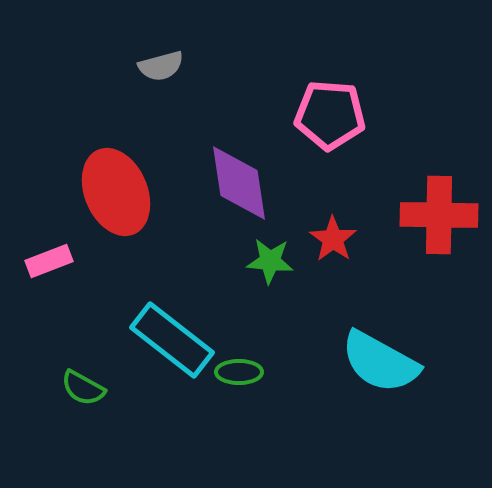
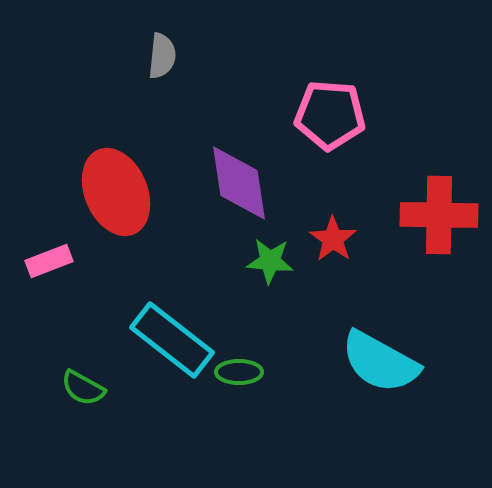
gray semicircle: moved 1 px right, 10 px up; rotated 69 degrees counterclockwise
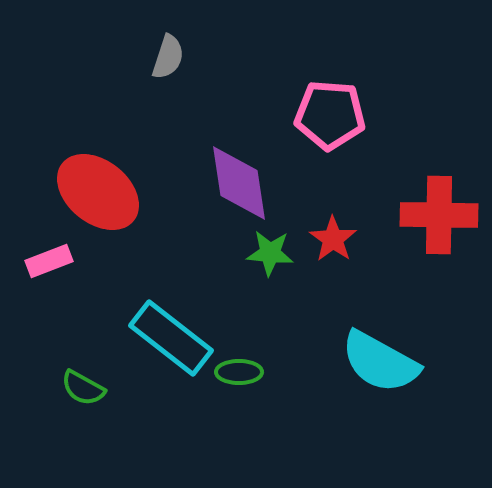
gray semicircle: moved 6 px right, 1 px down; rotated 12 degrees clockwise
red ellipse: moved 18 px left; rotated 28 degrees counterclockwise
green star: moved 8 px up
cyan rectangle: moved 1 px left, 2 px up
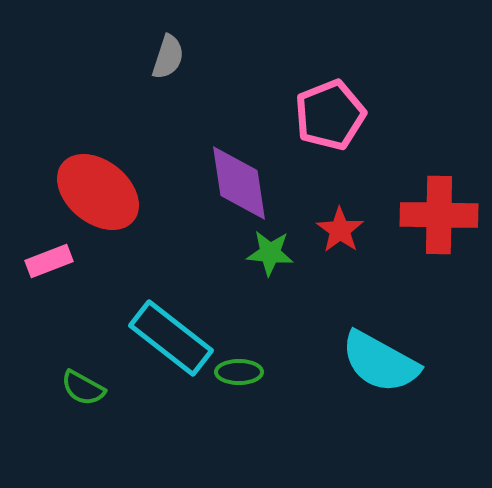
pink pentagon: rotated 26 degrees counterclockwise
red star: moved 7 px right, 9 px up
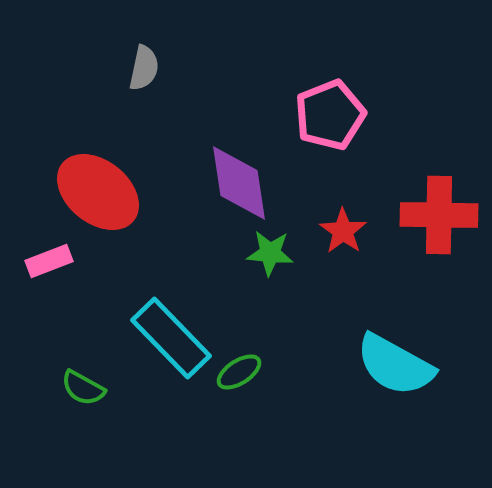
gray semicircle: moved 24 px left, 11 px down; rotated 6 degrees counterclockwise
red star: moved 3 px right, 1 px down
cyan rectangle: rotated 8 degrees clockwise
cyan semicircle: moved 15 px right, 3 px down
green ellipse: rotated 33 degrees counterclockwise
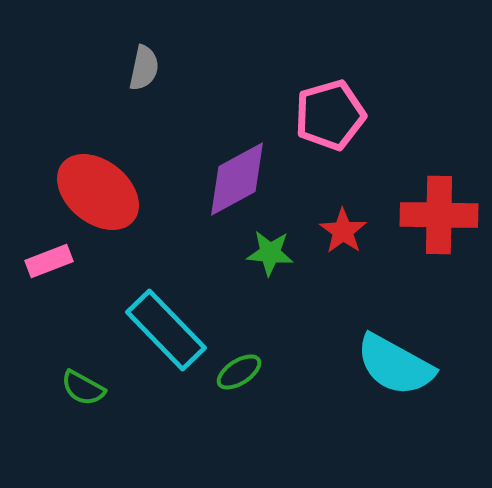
pink pentagon: rotated 6 degrees clockwise
purple diamond: moved 2 px left, 4 px up; rotated 70 degrees clockwise
cyan rectangle: moved 5 px left, 8 px up
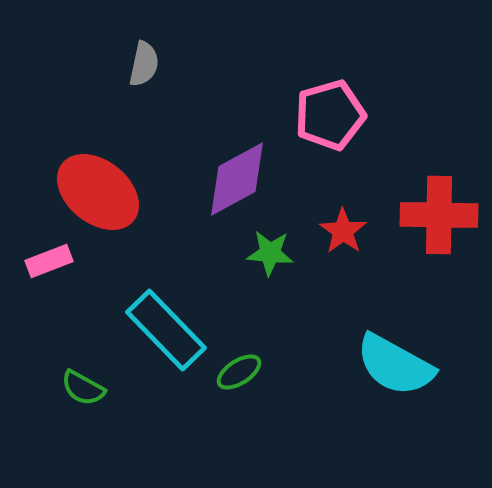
gray semicircle: moved 4 px up
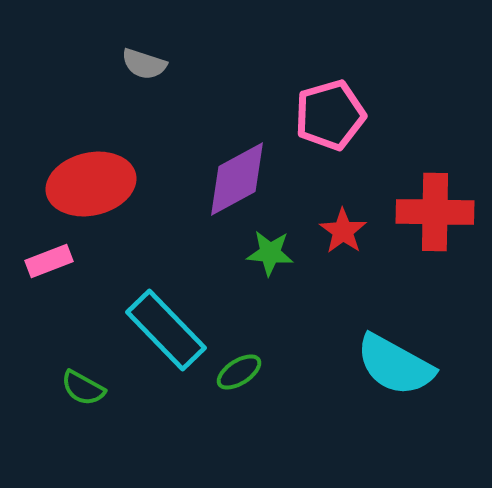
gray semicircle: rotated 96 degrees clockwise
red ellipse: moved 7 px left, 8 px up; rotated 52 degrees counterclockwise
red cross: moved 4 px left, 3 px up
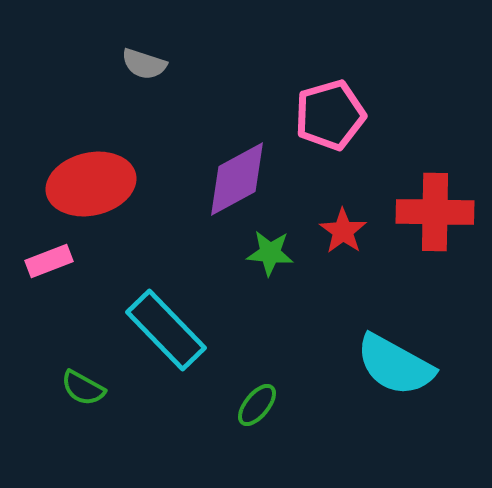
green ellipse: moved 18 px right, 33 px down; rotated 18 degrees counterclockwise
